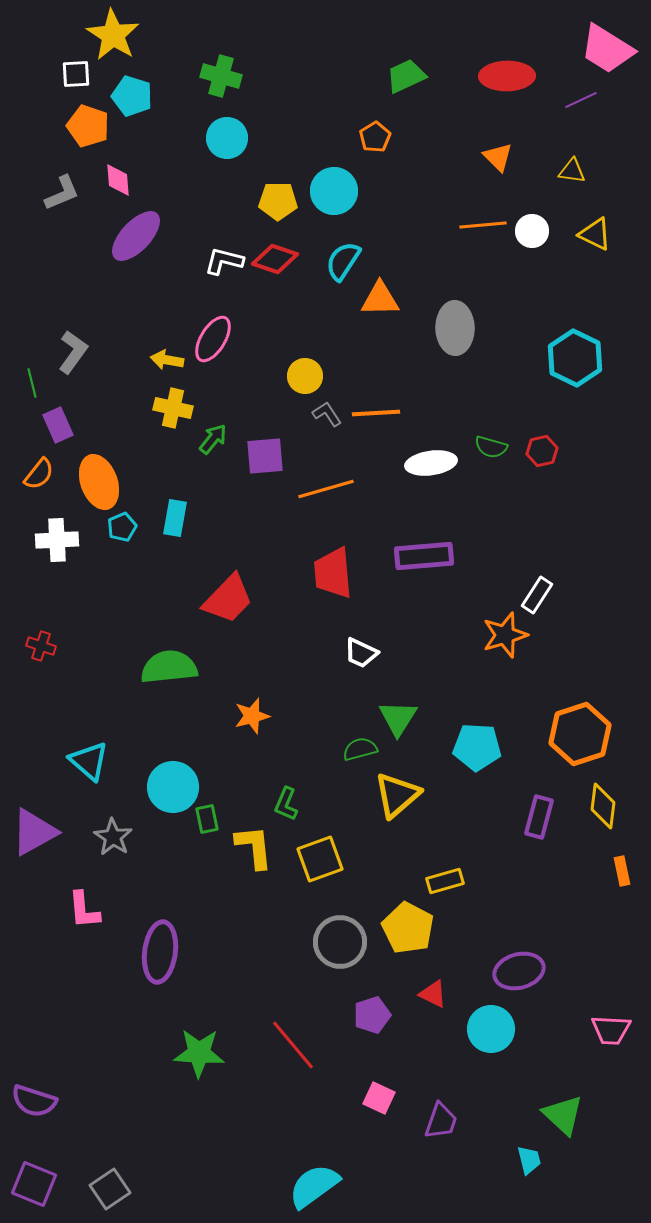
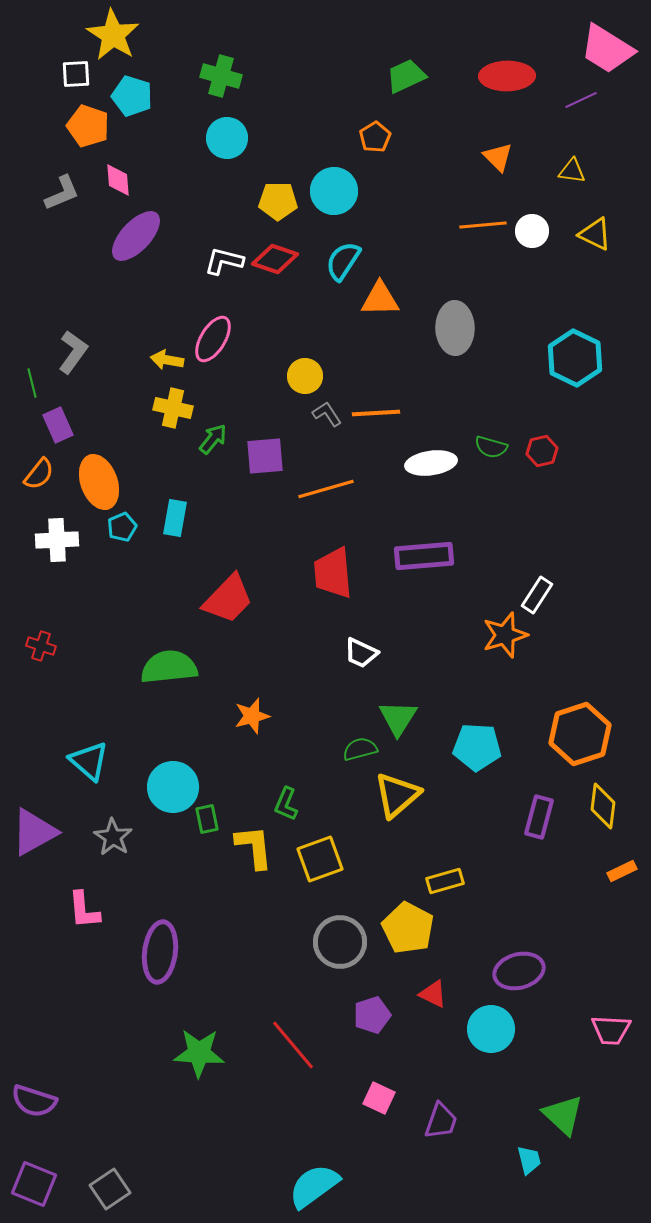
orange rectangle at (622, 871): rotated 76 degrees clockwise
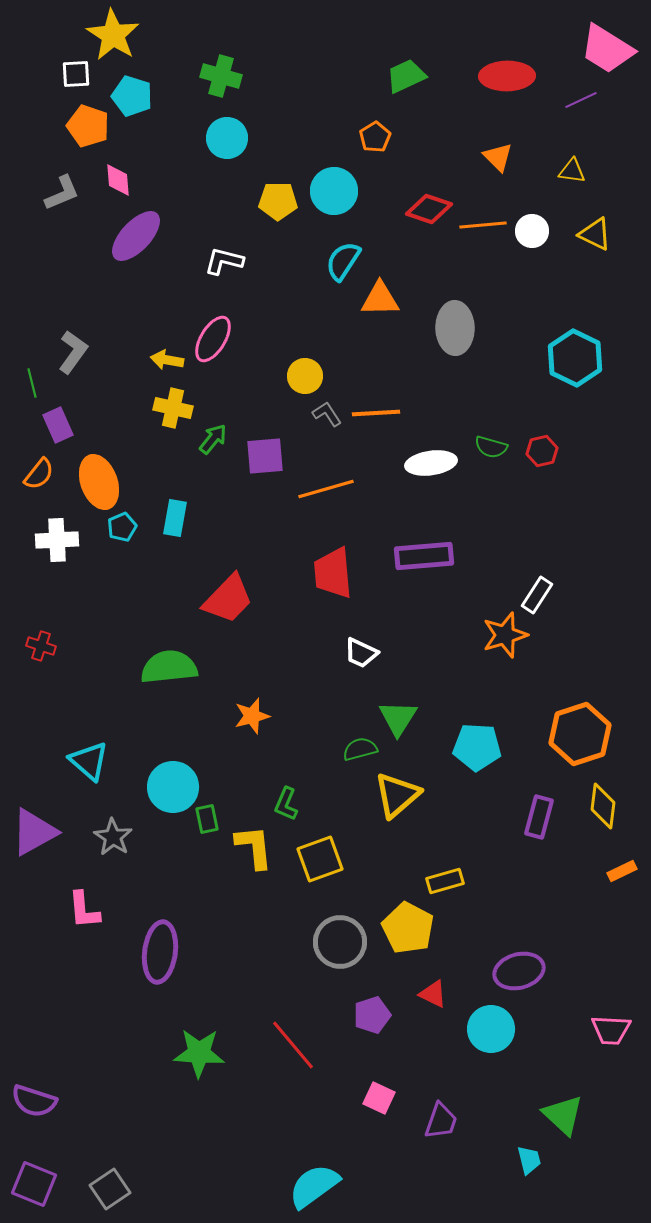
red diamond at (275, 259): moved 154 px right, 50 px up
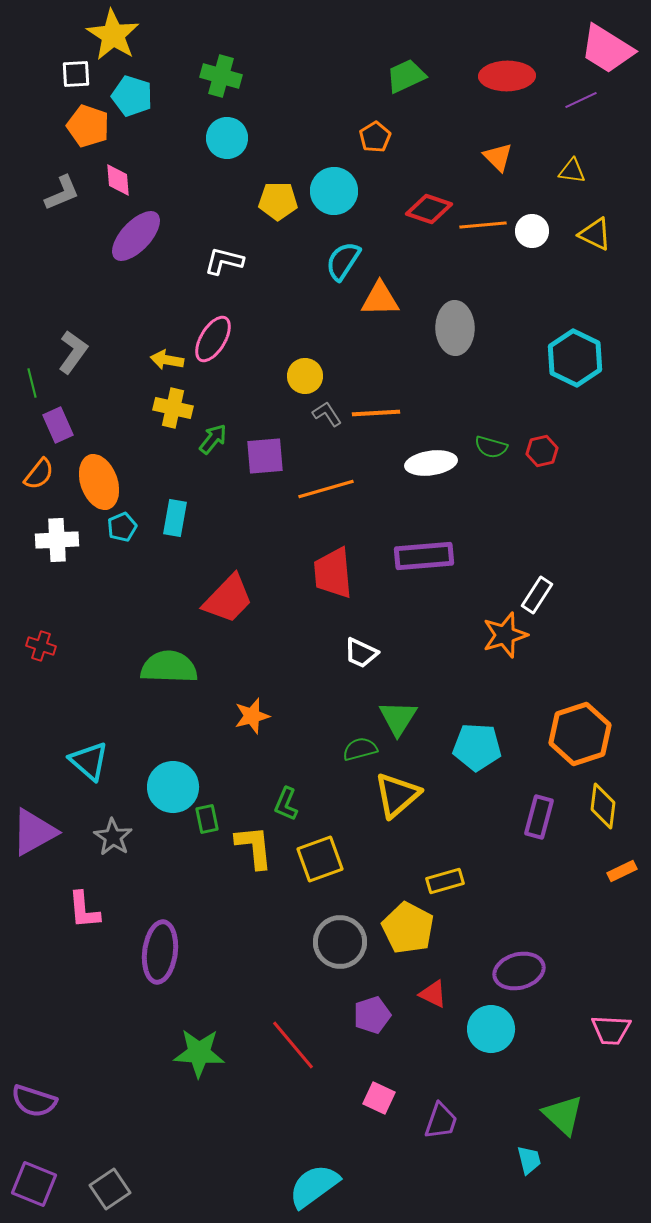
green semicircle at (169, 667): rotated 8 degrees clockwise
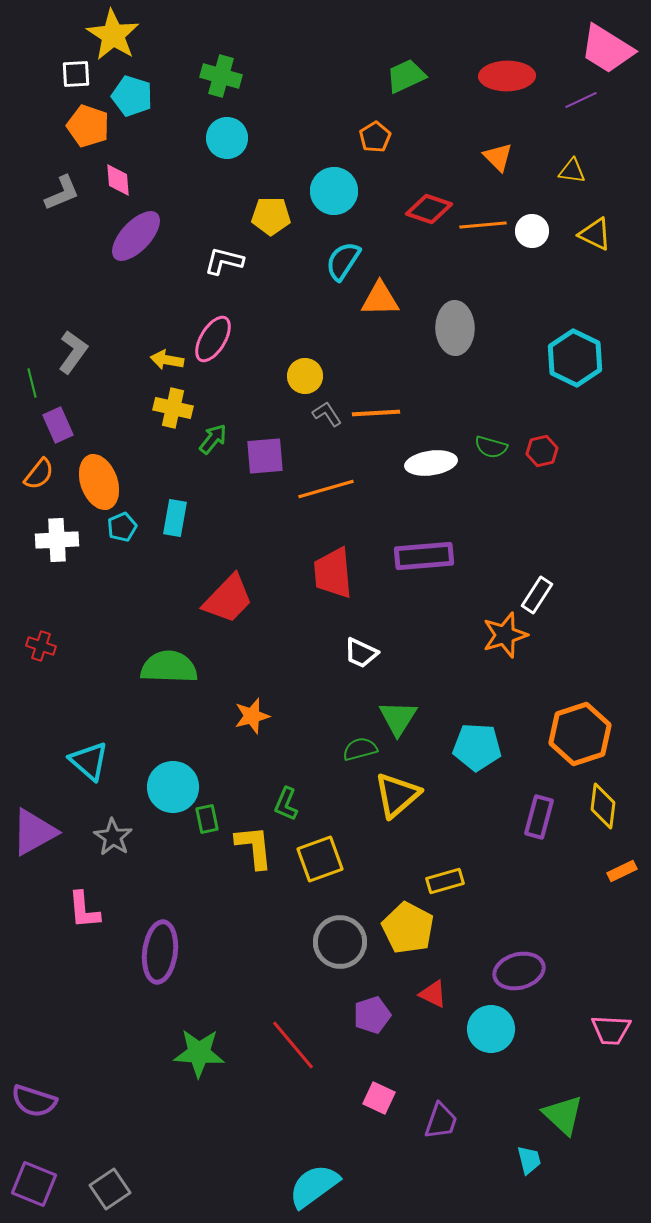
yellow pentagon at (278, 201): moved 7 px left, 15 px down
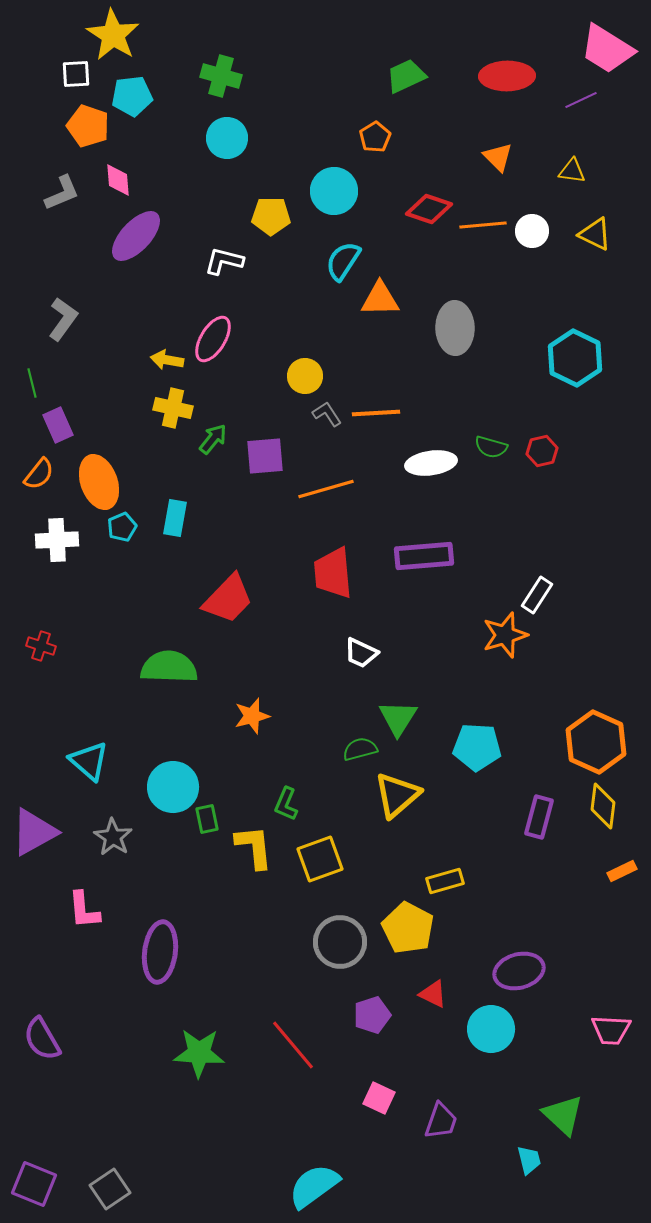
cyan pentagon at (132, 96): rotated 24 degrees counterclockwise
gray L-shape at (73, 352): moved 10 px left, 33 px up
orange hexagon at (580, 734): moved 16 px right, 8 px down; rotated 18 degrees counterclockwise
purple semicircle at (34, 1101): moved 8 px right, 62 px up; rotated 42 degrees clockwise
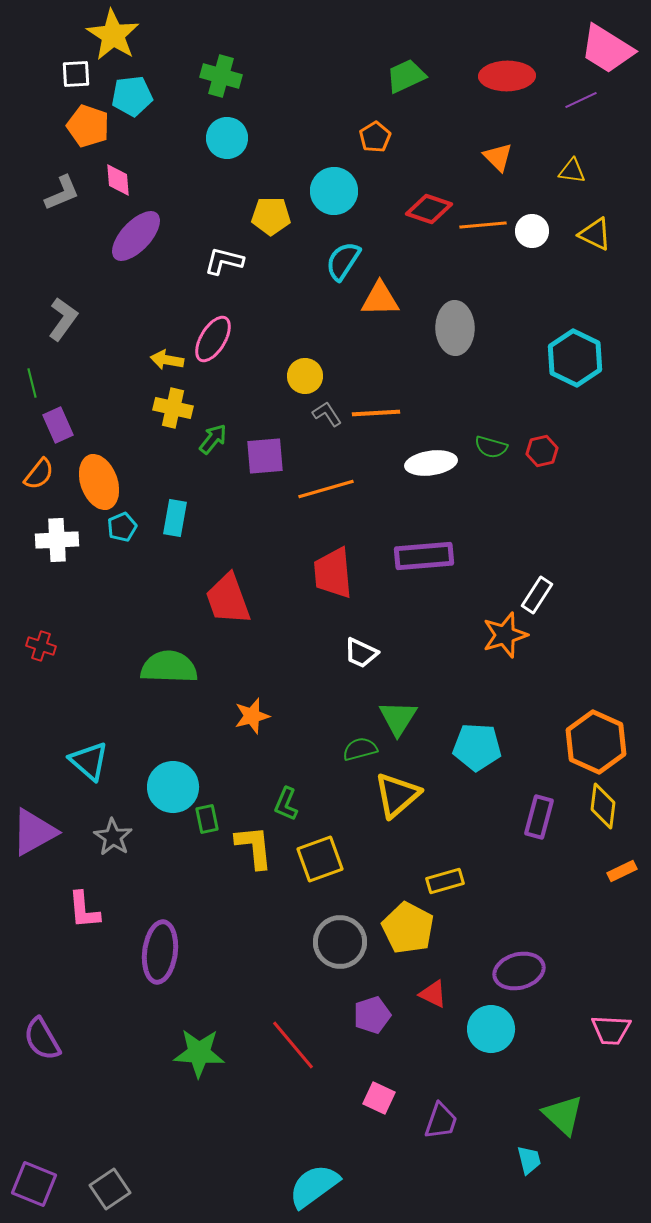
red trapezoid at (228, 599): rotated 116 degrees clockwise
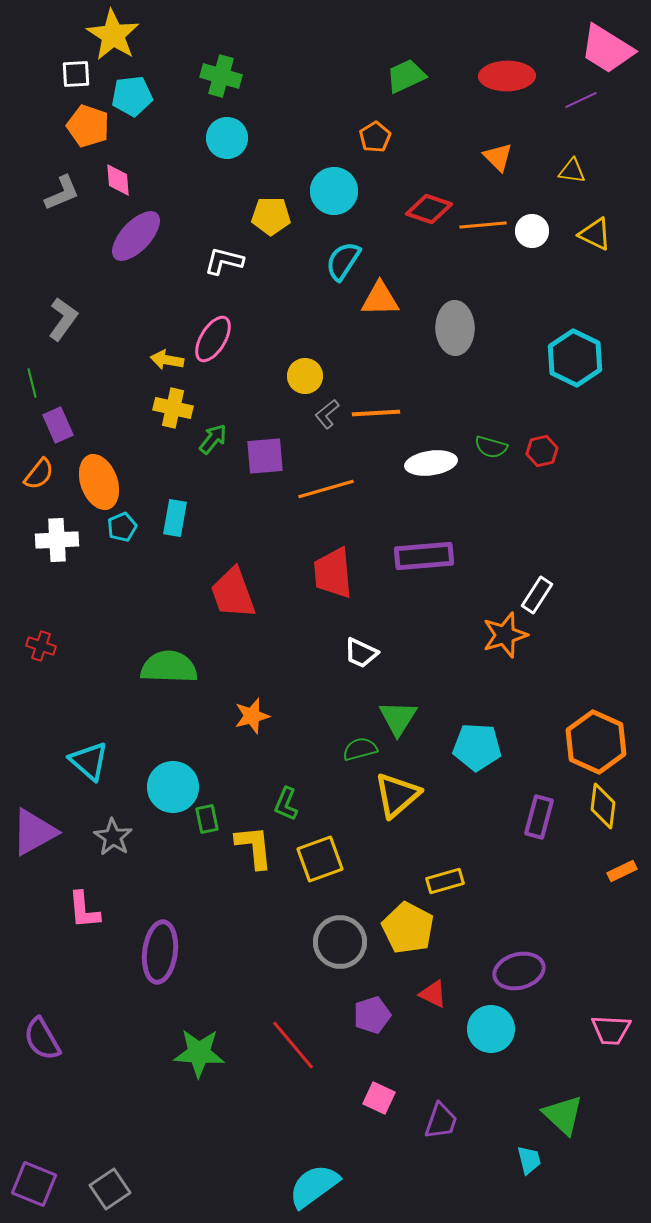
gray L-shape at (327, 414): rotated 96 degrees counterclockwise
red trapezoid at (228, 599): moved 5 px right, 6 px up
